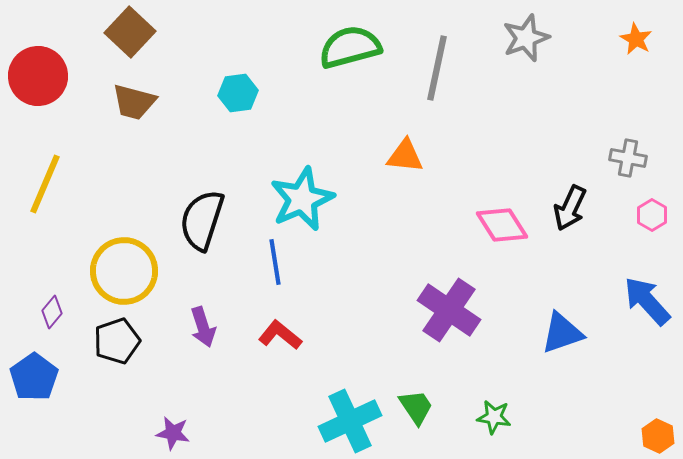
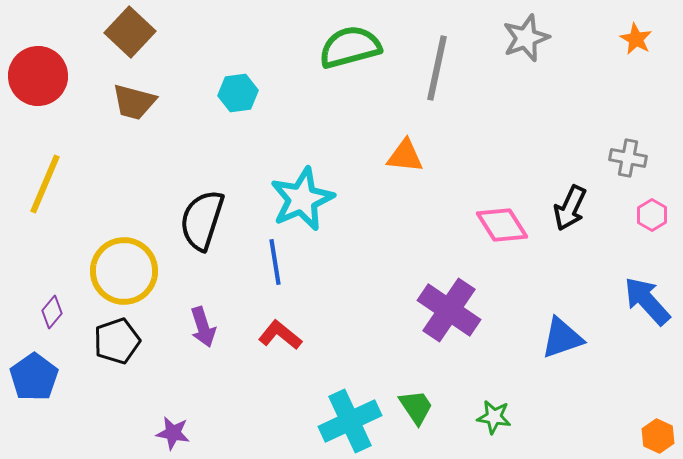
blue triangle: moved 5 px down
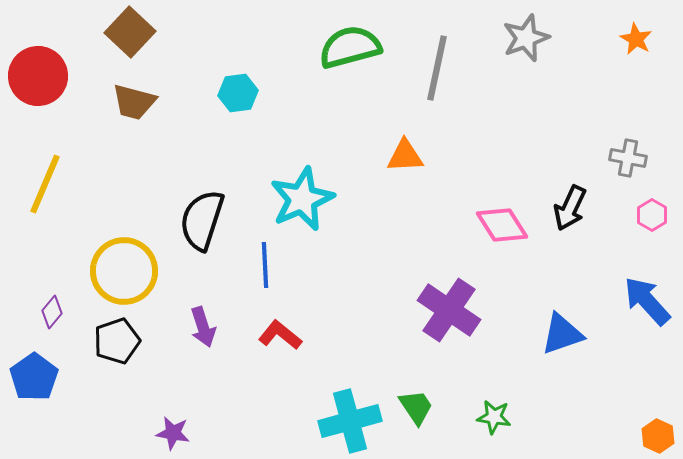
orange triangle: rotated 9 degrees counterclockwise
blue line: moved 10 px left, 3 px down; rotated 6 degrees clockwise
blue triangle: moved 4 px up
cyan cross: rotated 10 degrees clockwise
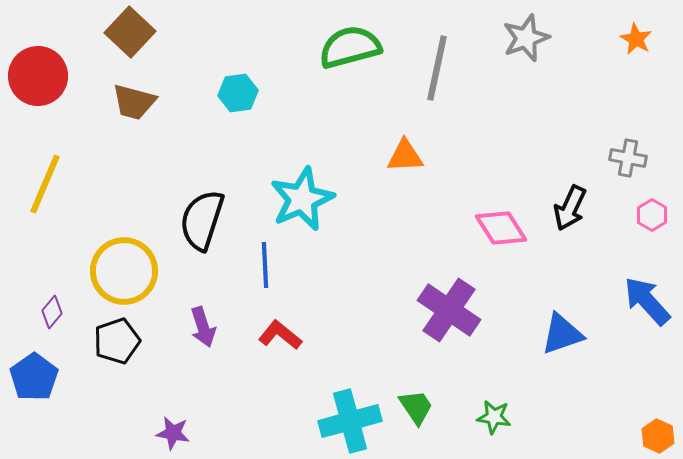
pink diamond: moved 1 px left, 3 px down
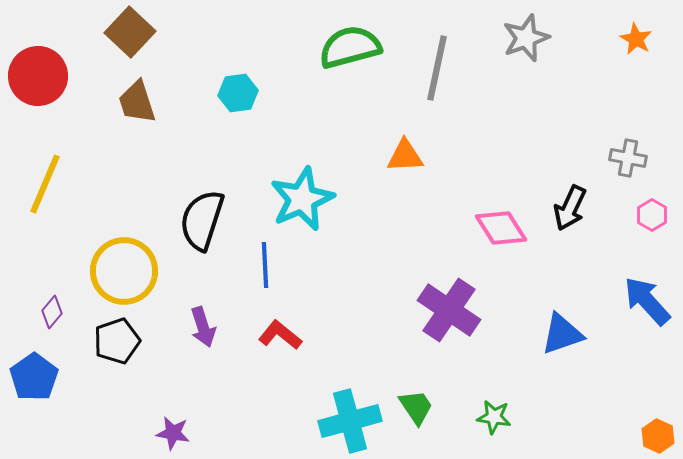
brown trapezoid: moved 3 px right; rotated 57 degrees clockwise
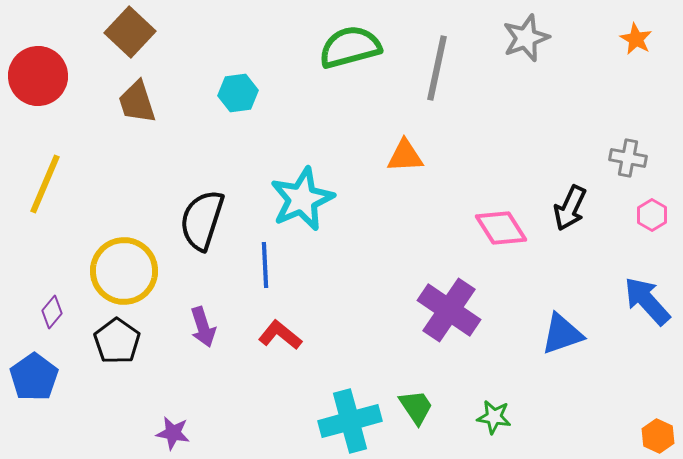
black pentagon: rotated 18 degrees counterclockwise
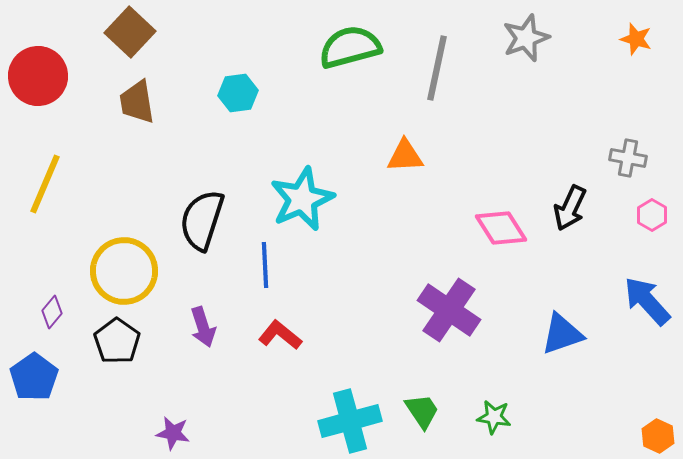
orange star: rotated 12 degrees counterclockwise
brown trapezoid: rotated 9 degrees clockwise
green trapezoid: moved 6 px right, 4 px down
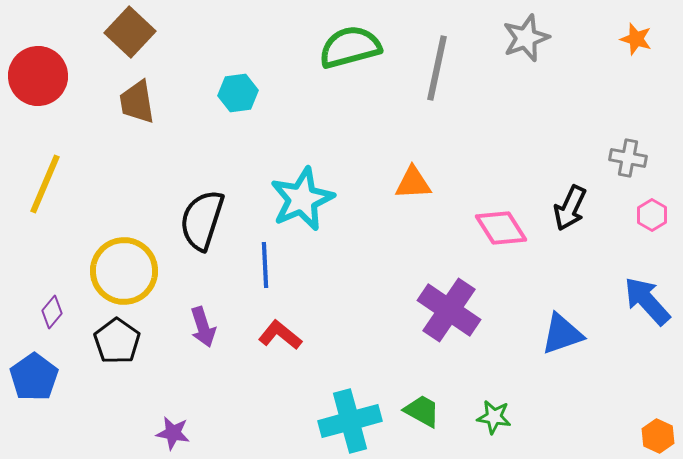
orange triangle: moved 8 px right, 27 px down
green trapezoid: rotated 27 degrees counterclockwise
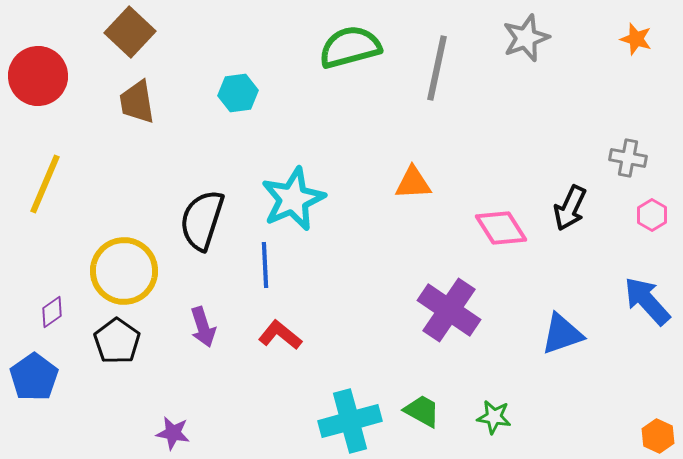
cyan star: moved 9 px left
purple diamond: rotated 16 degrees clockwise
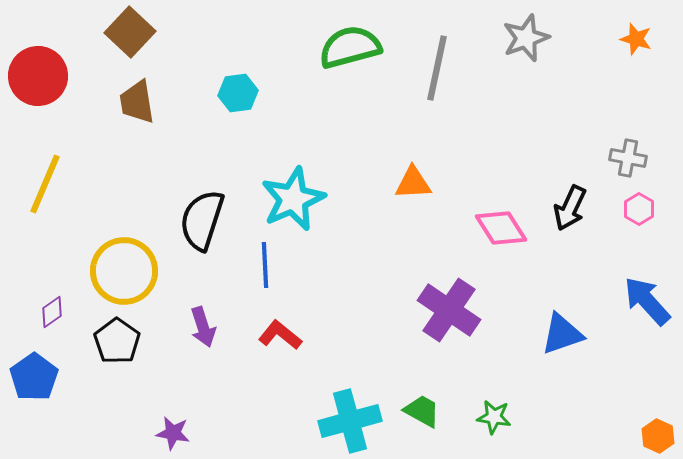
pink hexagon: moved 13 px left, 6 px up
